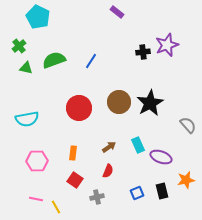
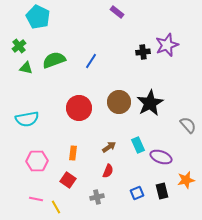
red square: moved 7 px left
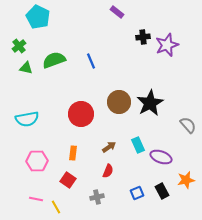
black cross: moved 15 px up
blue line: rotated 56 degrees counterclockwise
red circle: moved 2 px right, 6 px down
black rectangle: rotated 14 degrees counterclockwise
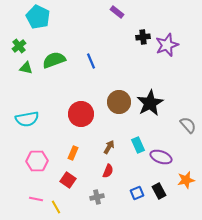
brown arrow: rotated 24 degrees counterclockwise
orange rectangle: rotated 16 degrees clockwise
black rectangle: moved 3 px left
